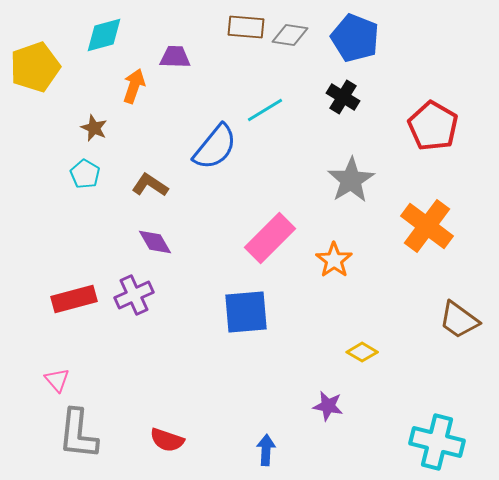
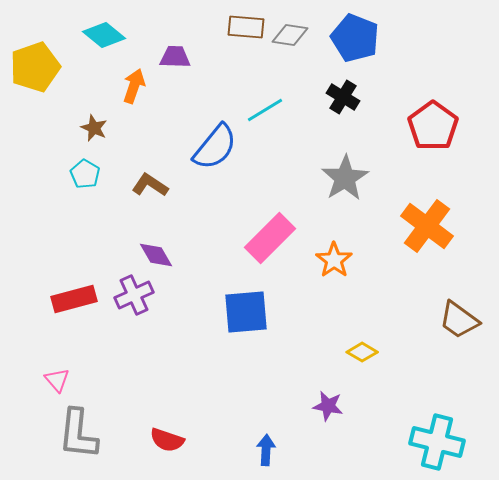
cyan diamond: rotated 54 degrees clockwise
red pentagon: rotated 6 degrees clockwise
gray star: moved 6 px left, 2 px up
purple diamond: moved 1 px right, 13 px down
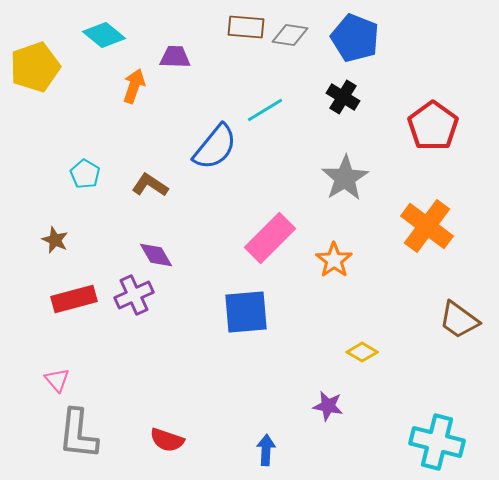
brown star: moved 39 px left, 112 px down
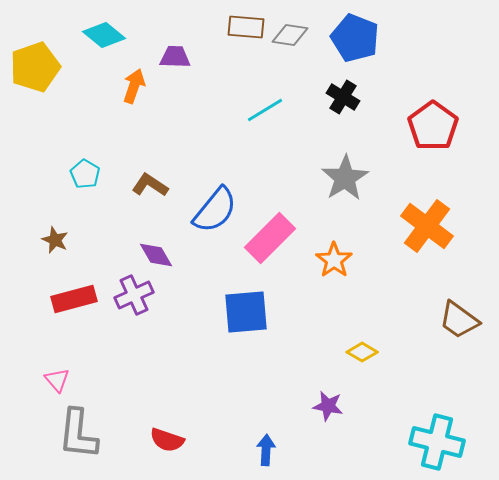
blue semicircle: moved 63 px down
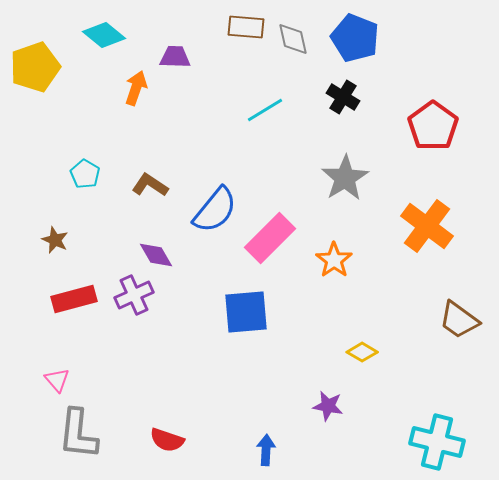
gray diamond: moved 3 px right, 4 px down; rotated 69 degrees clockwise
orange arrow: moved 2 px right, 2 px down
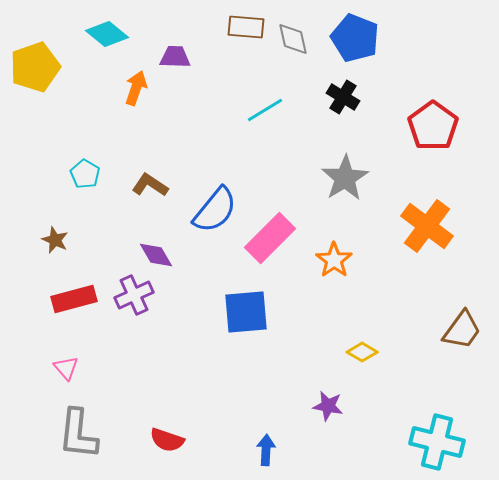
cyan diamond: moved 3 px right, 1 px up
brown trapezoid: moved 3 px right, 10 px down; rotated 90 degrees counterclockwise
pink triangle: moved 9 px right, 12 px up
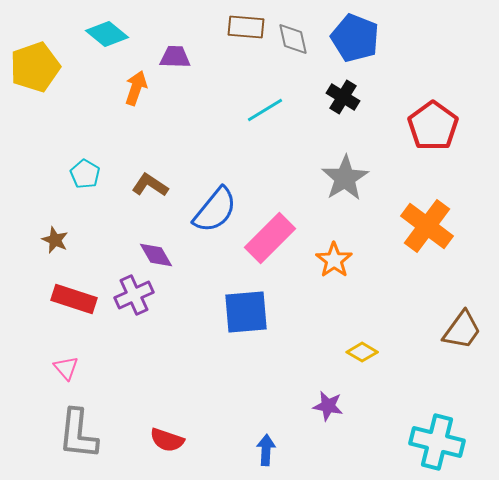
red rectangle: rotated 33 degrees clockwise
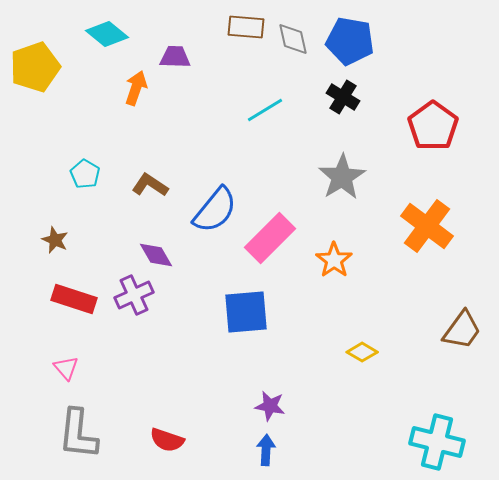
blue pentagon: moved 5 px left, 3 px down; rotated 12 degrees counterclockwise
gray star: moved 3 px left, 1 px up
purple star: moved 58 px left
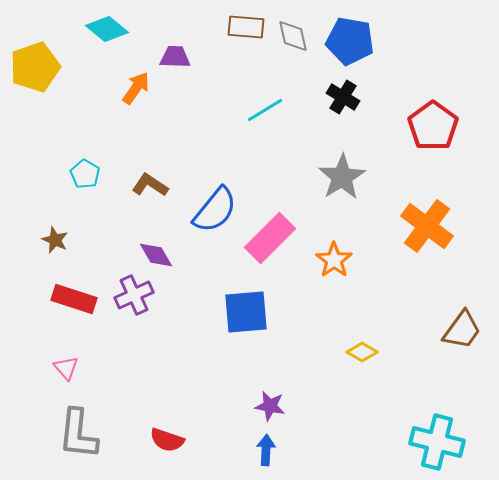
cyan diamond: moved 5 px up
gray diamond: moved 3 px up
orange arrow: rotated 16 degrees clockwise
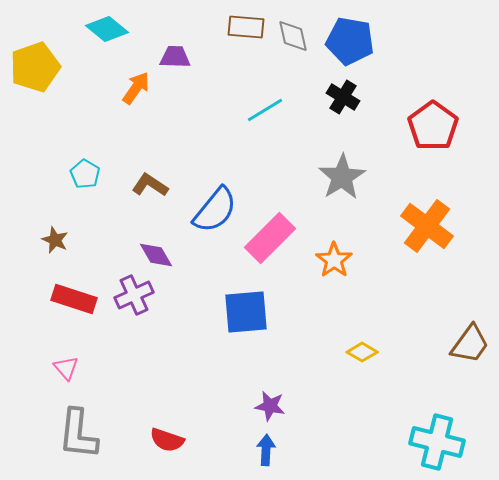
brown trapezoid: moved 8 px right, 14 px down
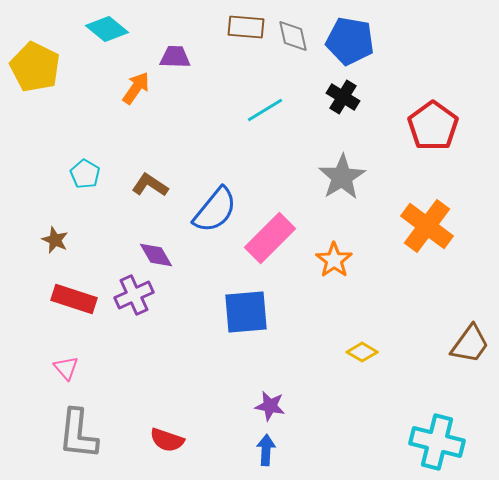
yellow pentagon: rotated 27 degrees counterclockwise
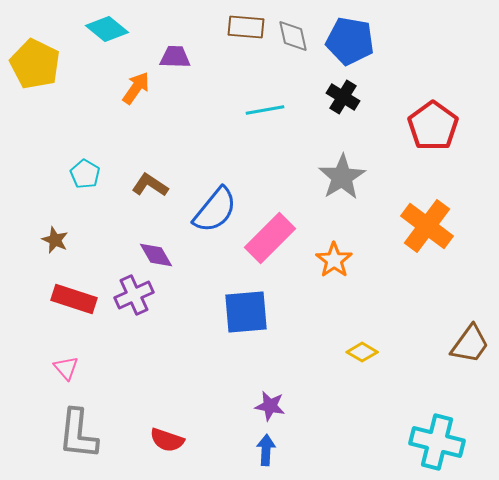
yellow pentagon: moved 3 px up
cyan line: rotated 21 degrees clockwise
